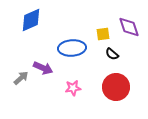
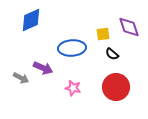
gray arrow: rotated 70 degrees clockwise
pink star: rotated 21 degrees clockwise
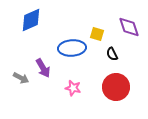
yellow square: moved 6 px left; rotated 24 degrees clockwise
black semicircle: rotated 24 degrees clockwise
purple arrow: rotated 36 degrees clockwise
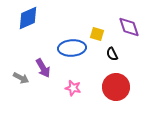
blue diamond: moved 3 px left, 2 px up
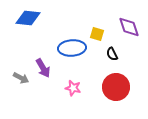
blue diamond: rotated 30 degrees clockwise
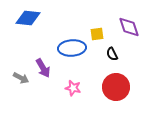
yellow square: rotated 24 degrees counterclockwise
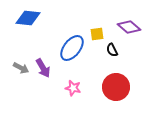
purple diamond: rotated 30 degrees counterclockwise
blue ellipse: rotated 48 degrees counterclockwise
black semicircle: moved 4 px up
gray arrow: moved 10 px up
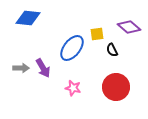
gray arrow: rotated 28 degrees counterclockwise
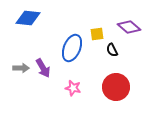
blue ellipse: rotated 16 degrees counterclockwise
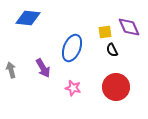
purple diamond: rotated 25 degrees clockwise
yellow square: moved 8 px right, 2 px up
gray arrow: moved 10 px left, 2 px down; rotated 105 degrees counterclockwise
